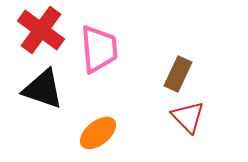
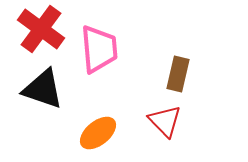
red cross: moved 1 px up
brown rectangle: rotated 12 degrees counterclockwise
red triangle: moved 23 px left, 4 px down
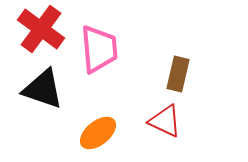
red triangle: rotated 21 degrees counterclockwise
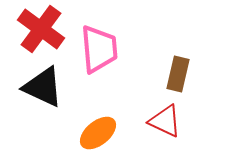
black triangle: moved 2 px up; rotated 6 degrees clockwise
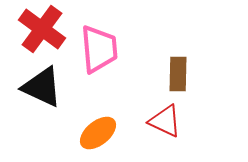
red cross: moved 1 px right
brown rectangle: rotated 12 degrees counterclockwise
black triangle: moved 1 px left
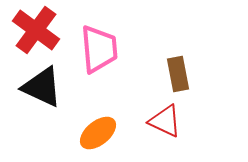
red cross: moved 6 px left, 1 px down
brown rectangle: rotated 12 degrees counterclockwise
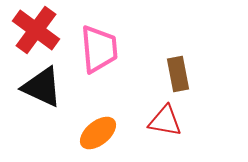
red triangle: rotated 15 degrees counterclockwise
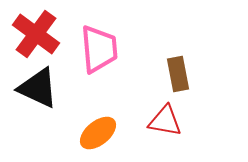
red cross: moved 4 px down
black triangle: moved 4 px left, 1 px down
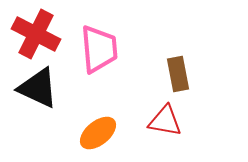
red cross: rotated 9 degrees counterclockwise
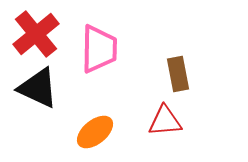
red cross: rotated 24 degrees clockwise
pink trapezoid: rotated 6 degrees clockwise
red triangle: rotated 15 degrees counterclockwise
orange ellipse: moved 3 px left, 1 px up
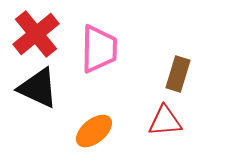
brown rectangle: rotated 28 degrees clockwise
orange ellipse: moved 1 px left, 1 px up
